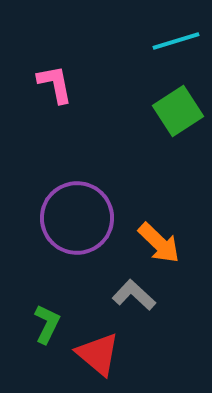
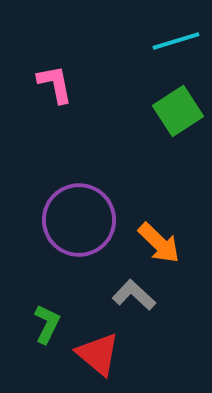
purple circle: moved 2 px right, 2 px down
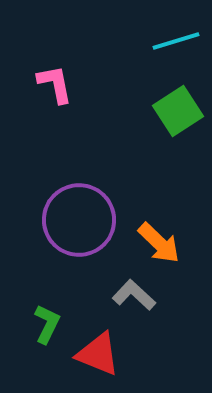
red triangle: rotated 18 degrees counterclockwise
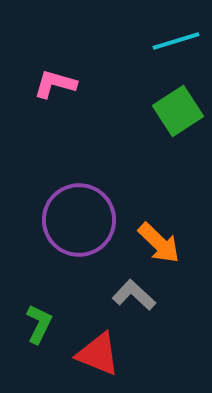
pink L-shape: rotated 63 degrees counterclockwise
green L-shape: moved 8 px left
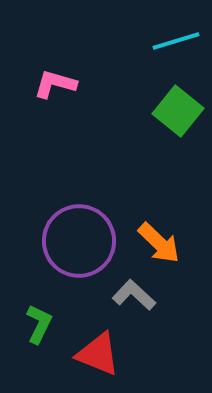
green square: rotated 18 degrees counterclockwise
purple circle: moved 21 px down
